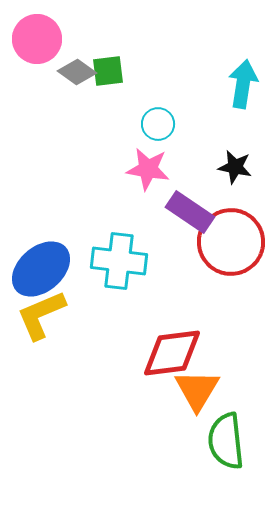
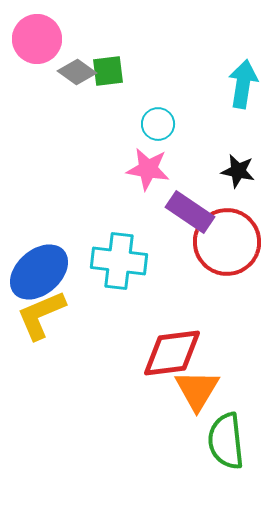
black star: moved 3 px right, 4 px down
red circle: moved 4 px left
blue ellipse: moved 2 px left, 3 px down
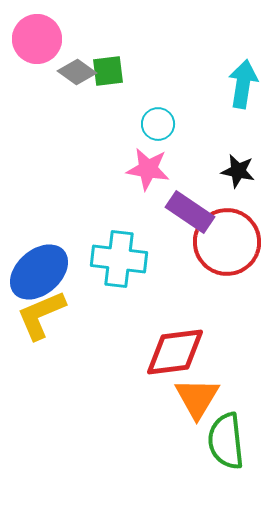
cyan cross: moved 2 px up
red diamond: moved 3 px right, 1 px up
orange triangle: moved 8 px down
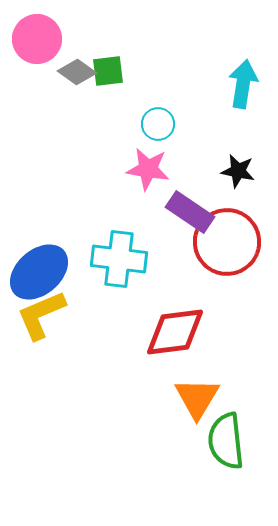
red diamond: moved 20 px up
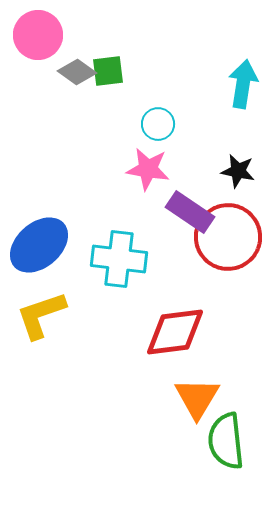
pink circle: moved 1 px right, 4 px up
red circle: moved 1 px right, 5 px up
blue ellipse: moved 27 px up
yellow L-shape: rotated 4 degrees clockwise
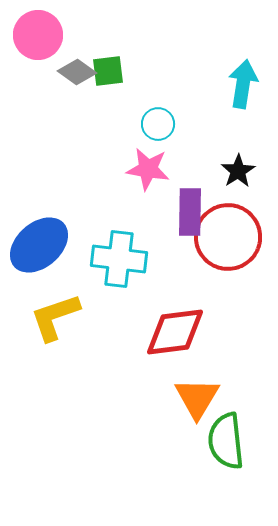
black star: rotated 28 degrees clockwise
purple rectangle: rotated 57 degrees clockwise
yellow L-shape: moved 14 px right, 2 px down
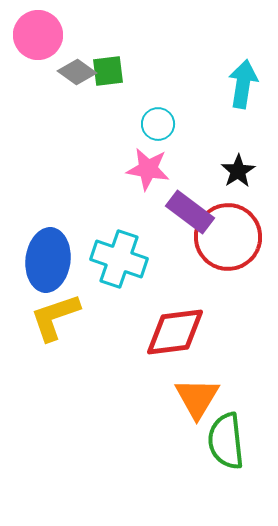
purple rectangle: rotated 54 degrees counterclockwise
blue ellipse: moved 9 px right, 15 px down; rotated 42 degrees counterclockwise
cyan cross: rotated 12 degrees clockwise
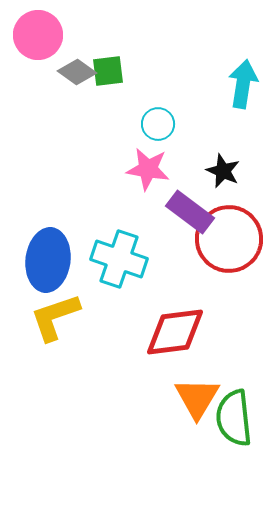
black star: moved 15 px left; rotated 16 degrees counterclockwise
red circle: moved 1 px right, 2 px down
green semicircle: moved 8 px right, 23 px up
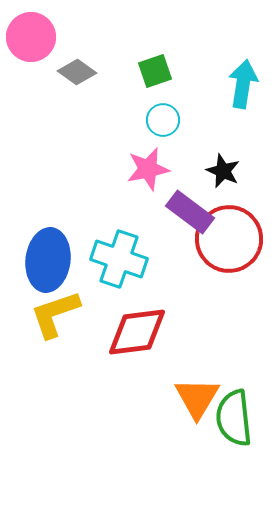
pink circle: moved 7 px left, 2 px down
green square: moved 47 px right; rotated 12 degrees counterclockwise
cyan circle: moved 5 px right, 4 px up
pink star: rotated 21 degrees counterclockwise
yellow L-shape: moved 3 px up
red diamond: moved 38 px left
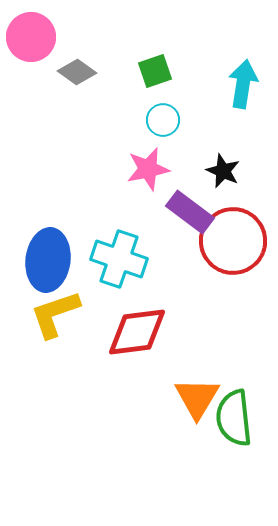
red circle: moved 4 px right, 2 px down
